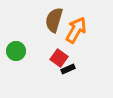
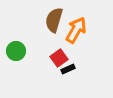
red square: rotated 18 degrees clockwise
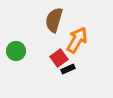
orange arrow: moved 1 px right, 10 px down
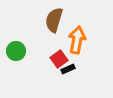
orange arrow: rotated 20 degrees counterclockwise
red square: moved 1 px down
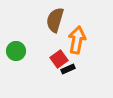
brown semicircle: moved 1 px right
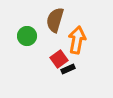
green circle: moved 11 px right, 15 px up
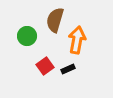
red square: moved 14 px left, 7 px down
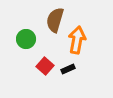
green circle: moved 1 px left, 3 px down
red square: rotated 12 degrees counterclockwise
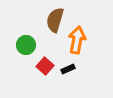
green circle: moved 6 px down
